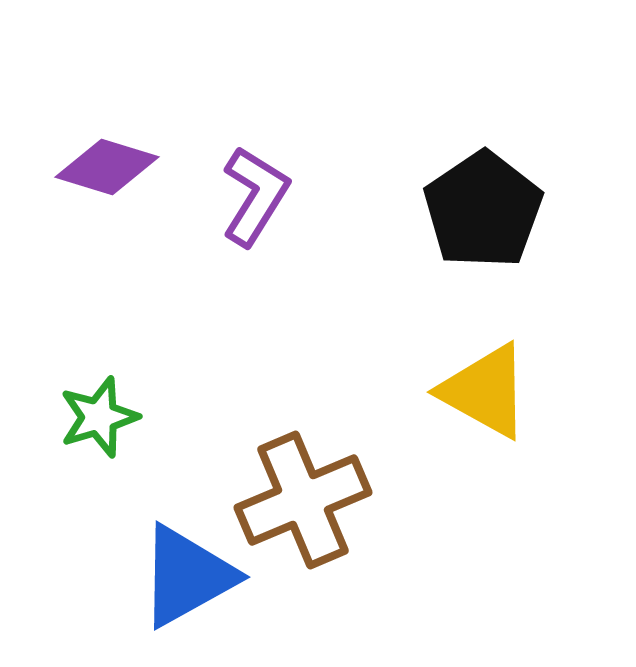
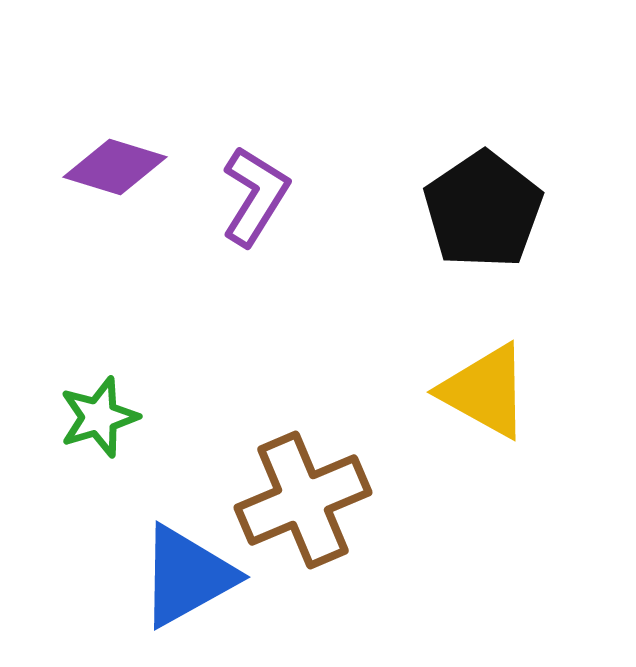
purple diamond: moved 8 px right
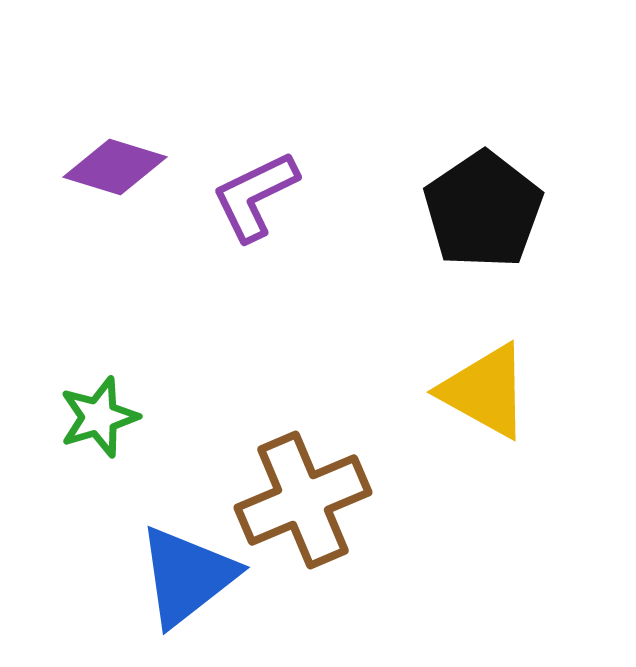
purple L-shape: rotated 148 degrees counterclockwise
blue triangle: rotated 9 degrees counterclockwise
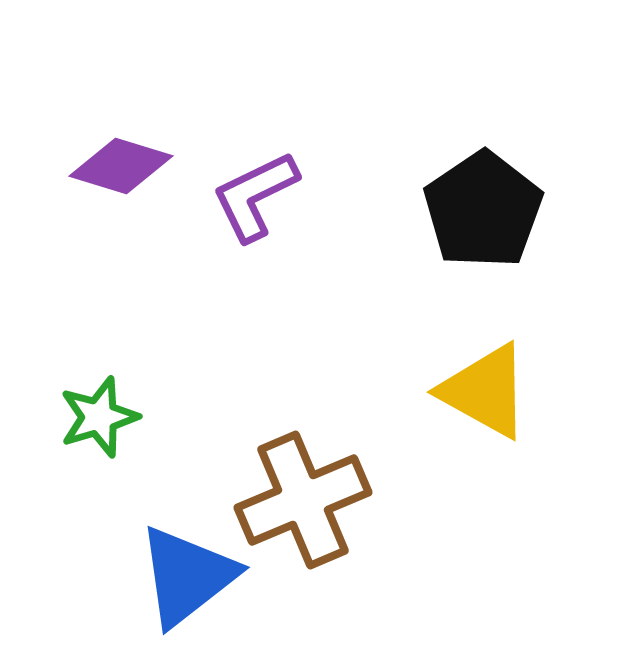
purple diamond: moved 6 px right, 1 px up
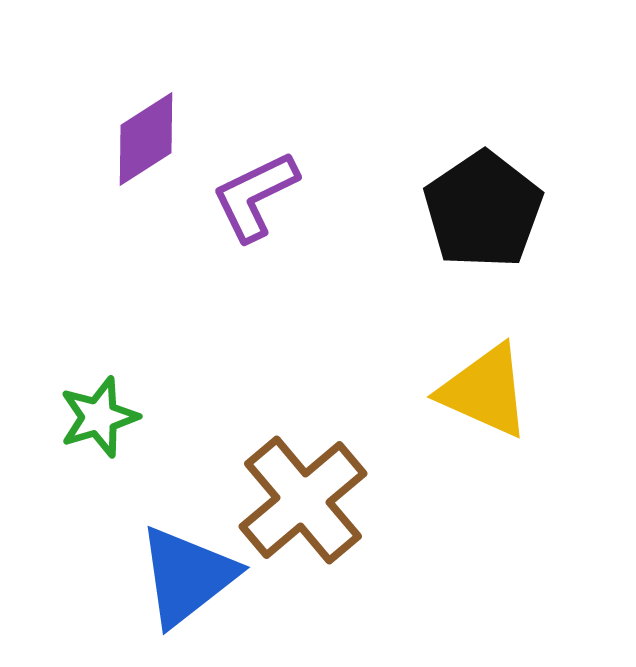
purple diamond: moved 25 px right, 27 px up; rotated 50 degrees counterclockwise
yellow triangle: rotated 5 degrees counterclockwise
brown cross: rotated 17 degrees counterclockwise
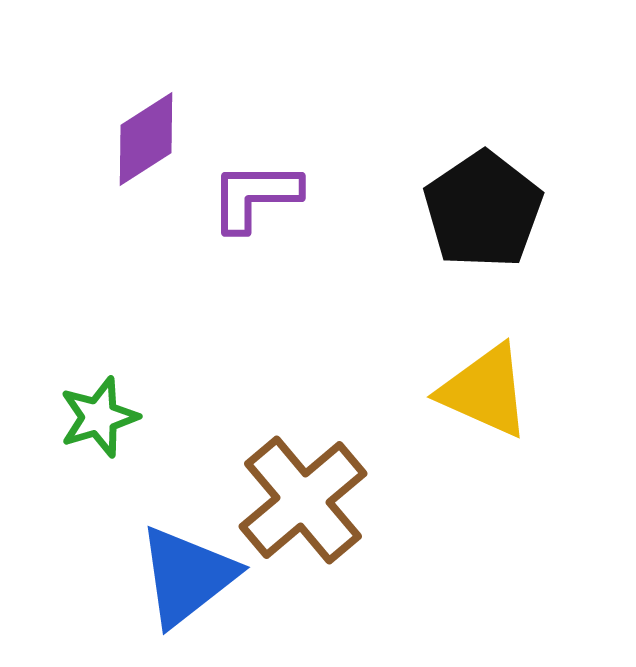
purple L-shape: rotated 26 degrees clockwise
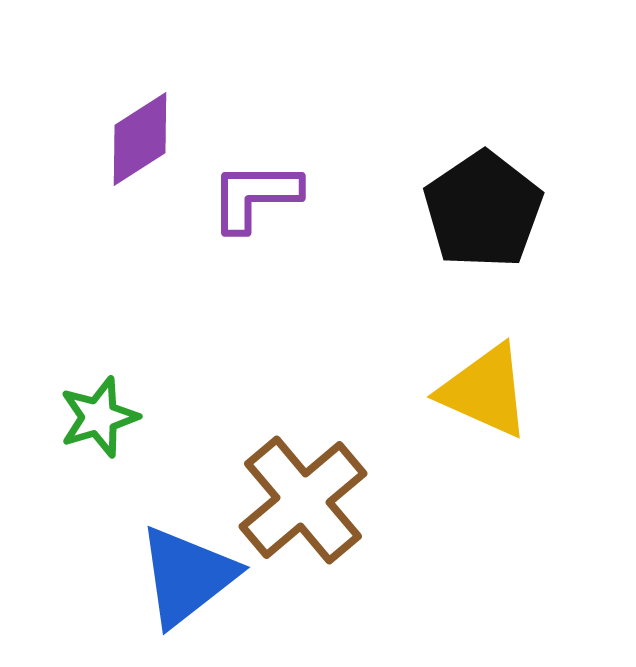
purple diamond: moved 6 px left
